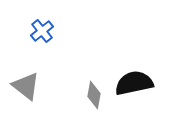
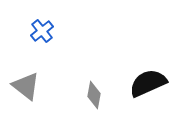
black semicircle: moved 14 px right; rotated 12 degrees counterclockwise
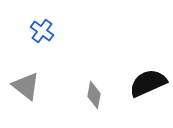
blue cross: rotated 15 degrees counterclockwise
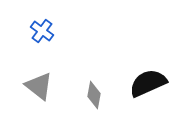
gray triangle: moved 13 px right
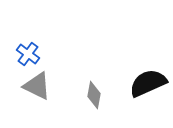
blue cross: moved 14 px left, 23 px down
gray triangle: moved 2 px left; rotated 12 degrees counterclockwise
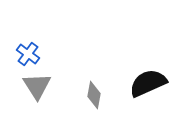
gray triangle: rotated 32 degrees clockwise
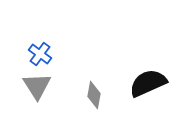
blue cross: moved 12 px right
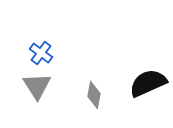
blue cross: moved 1 px right, 1 px up
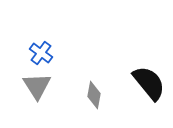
black semicircle: moved 1 px right; rotated 75 degrees clockwise
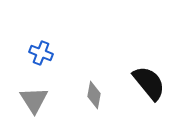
blue cross: rotated 15 degrees counterclockwise
gray triangle: moved 3 px left, 14 px down
